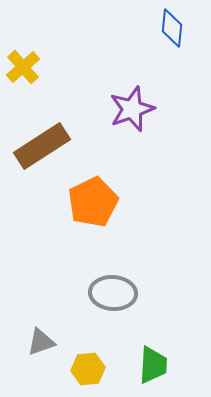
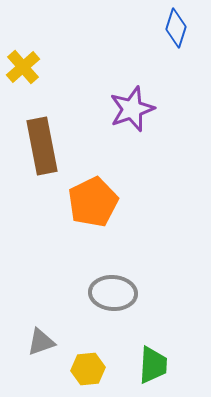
blue diamond: moved 4 px right; rotated 12 degrees clockwise
brown rectangle: rotated 68 degrees counterclockwise
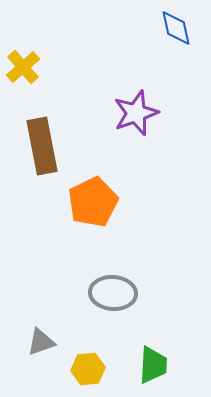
blue diamond: rotated 30 degrees counterclockwise
purple star: moved 4 px right, 4 px down
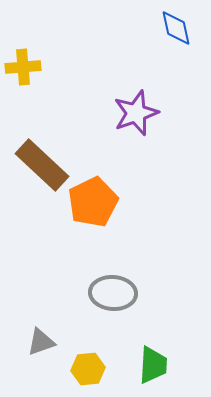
yellow cross: rotated 36 degrees clockwise
brown rectangle: moved 19 px down; rotated 36 degrees counterclockwise
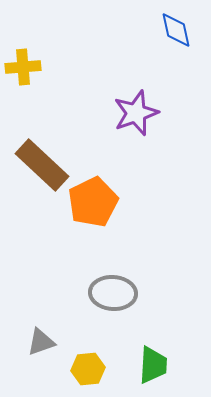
blue diamond: moved 2 px down
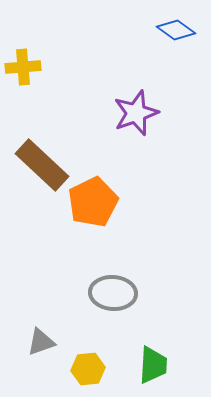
blue diamond: rotated 42 degrees counterclockwise
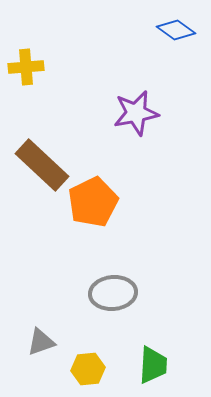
yellow cross: moved 3 px right
purple star: rotated 9 degrees clockwise
gray ellipse: rotated 9 degrees counterclockwise
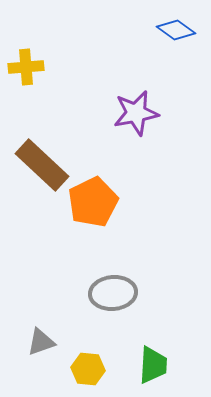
yellow hexagon: rotated 12 degrees clockwise
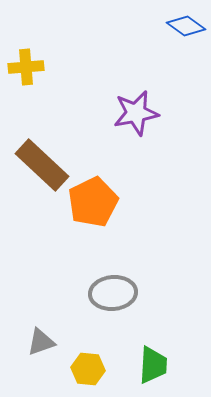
blue diamond: moved 10 px right, 4 px up
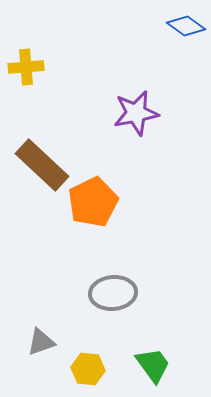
green trapezoid: rotated 39 degrees counterclockwise
